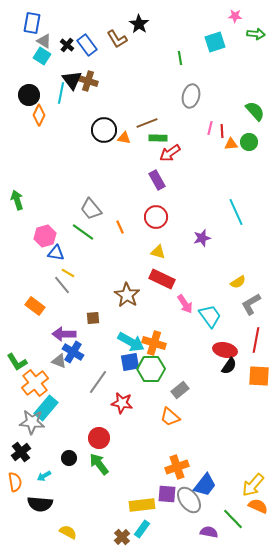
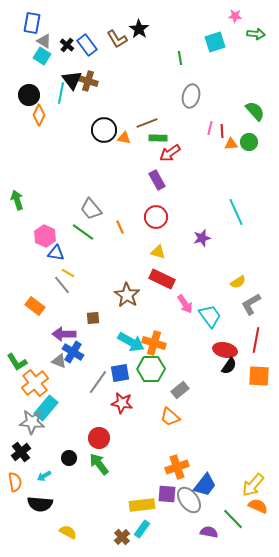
black star at (139, 24): moved 5 px down
pink hexagon at (45, 236): rotated 20 degrees counterclockwise
blue square at (130, 362): moved 10 px left, 11 px down
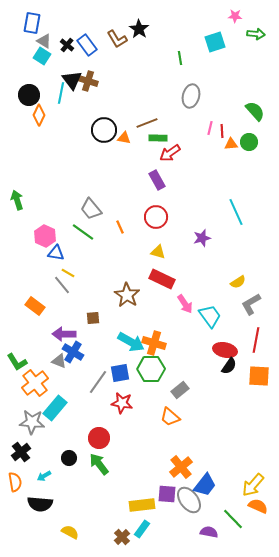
cyan rectangle at (46, 408): moved 9 px right
orange cross at (177, 467): moved 4 px right; rotated 20 degrees counterclockwise
yellow semicircle at (68, 532): moved 2 px right
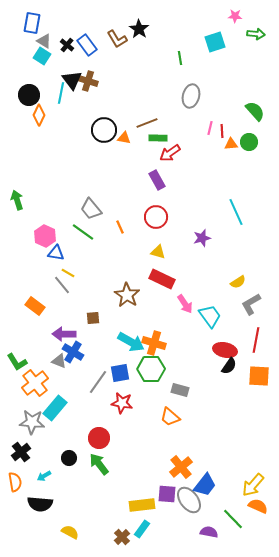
gray rectangle at (180, 390): rotated 54 degrees clockwise
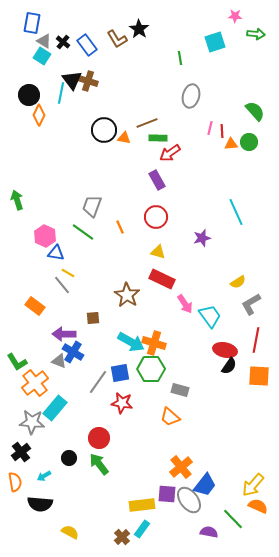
black cross at (67, 45): moved 4 px left, 3 px up
gray trapezoid at (91, 209): moved 1 px right, 3 px up; rotated 60 degrees clockwise
